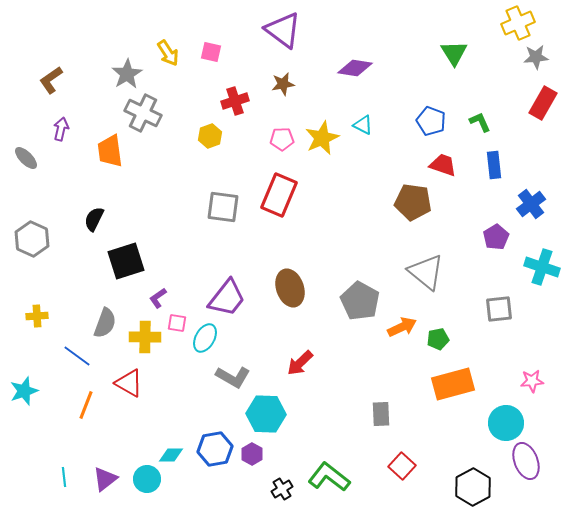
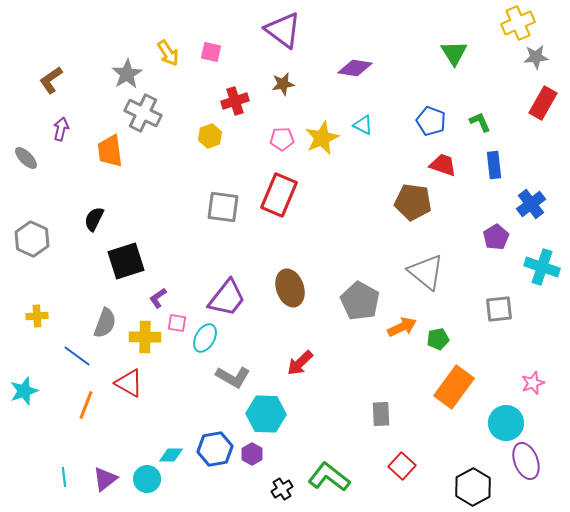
pink star at (532, 381): moved 1 px right, 2 px down; rotated 15 degrees counterclockwise
orange rectangle at (453, 384): moved 1 px right, 3 px down; rotated 39 degrees counterclockwise
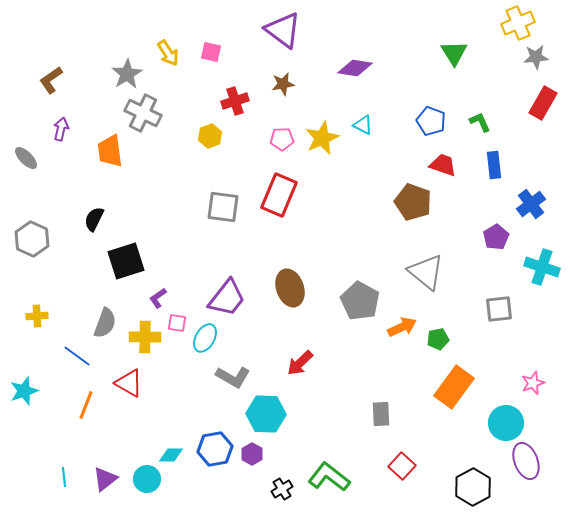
brown pentagon at (413, 202): rotated 12 degrees clockwise
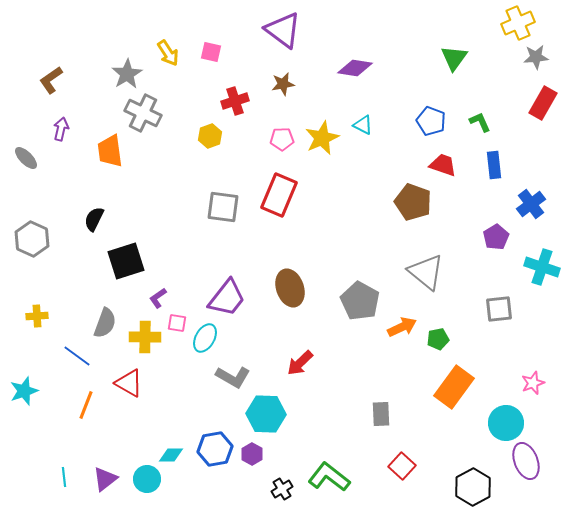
green triangle at (454, 53): moved 5 px down; rotated 8 degrees clockwise
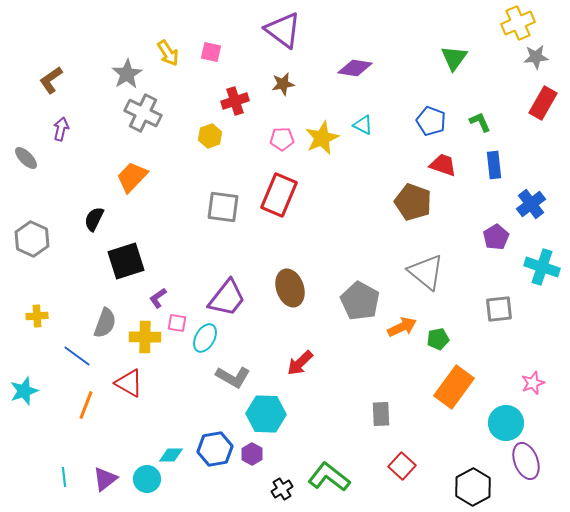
orange trapezoid at (110, 151): moved 22 px right, 26 px down; rotated 52 degrees clockwise
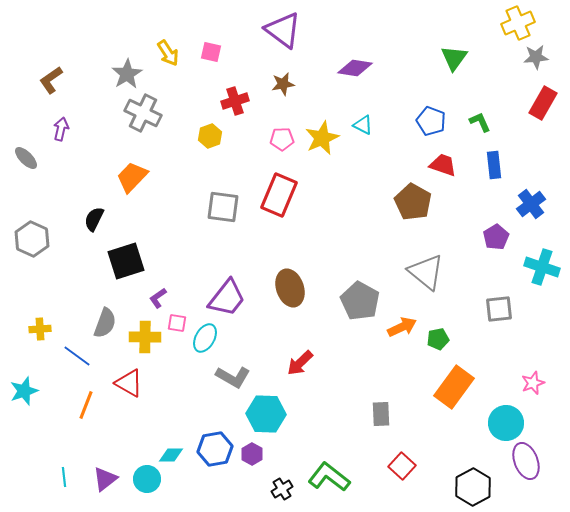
brown pentagon at (413, 202): rotated 9 degrees clockwise
yellow cross at (37, 316): moved 3 px right, 13 px down
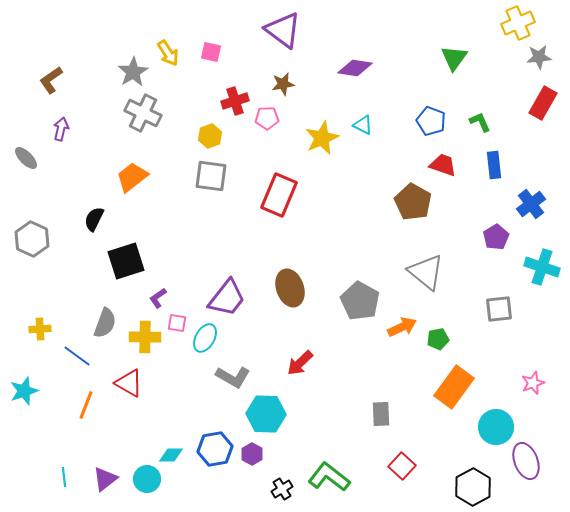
gray star at (536, 57): moved 3 px right
gray star at (127, 74): moved 6 px right, 2 px up
pink pentagon at (282, 139): moved 15 px left, 21 px up
orange trapezoid at (132, 177): rotated 8 degrees clockwise
gray square at (223, 207): moved 12 px left, 31 px up
cyan circle at (506, 423): moved 10 px left, 4 px down
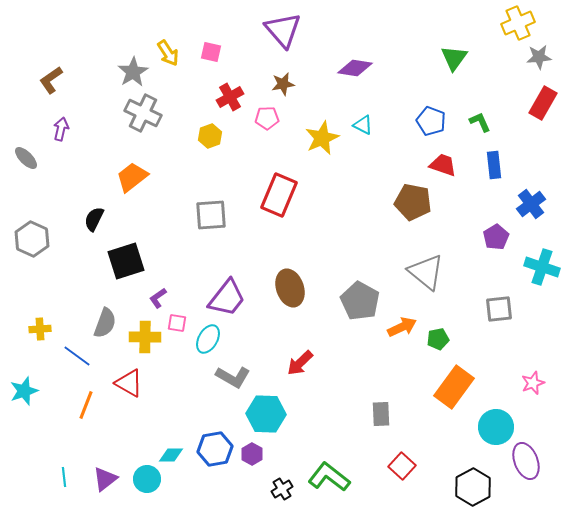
purple triangle at (283, 30): rotated 12 degrees clockwise
red cross at (235, 101): moved 5 px left, 4 px up; rotated 12 degrees counterclockwise
gray square at (211, 176): moved 39 px down; rotated 12 degrees counterclockwise
brown pentagon at (413, 202): rotated 18 degrees counterclockwise
cyan ellipse at (205, 338): moved 3 px right, 1 px down
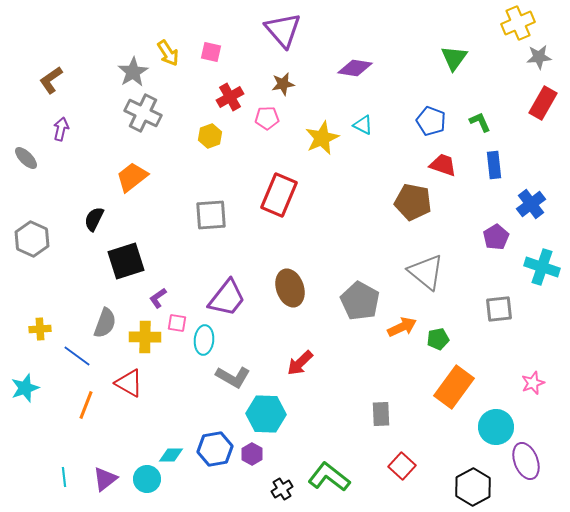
cyan ellipse at (208, 339): moved 4 px left, 1 px down; rotated 24 degrees counterclockwise
cyan star at (24, 391): moved 1 px right, 3 px up
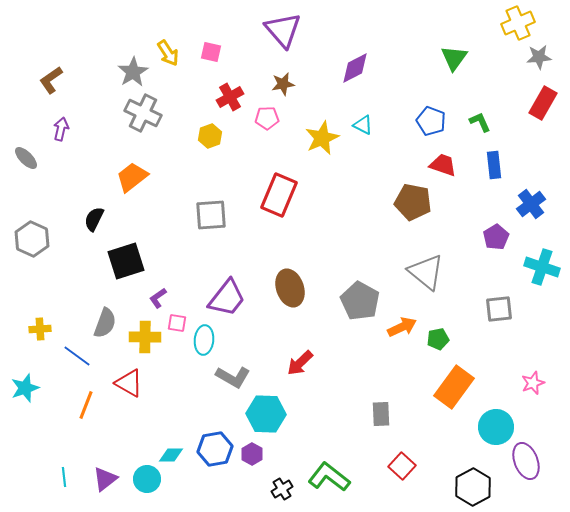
purple diamond at (355, 68): rotated 36 degrees counterclockwise
